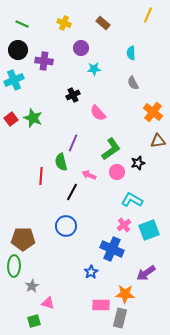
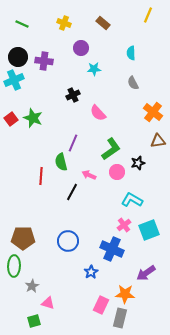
black circle: moved 7 px down
blue circle: moved 2 px right, 15 px down
brown pentagon: moved 1 px up
pink rectangle: rotated 66 degrees counterclockwise
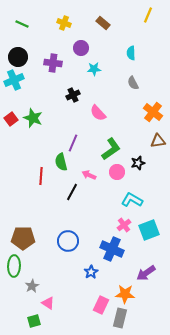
purple cross: moved 9 px right, 2 px down
pink triangle: rotated 16 degrees clockwise
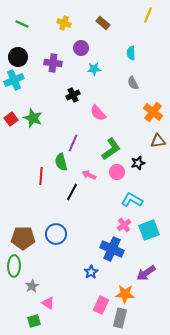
blue circle: moved 12 px left, 7 px up
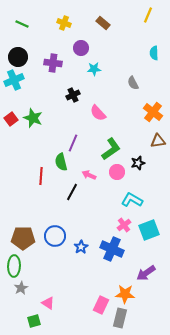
cyan semicircle: moved 23 px right
blue circle: moved 1 px left, 2 px down
blue star: moved 10 px left, 25 px up
gray star: moved 11 px left, 2 px down
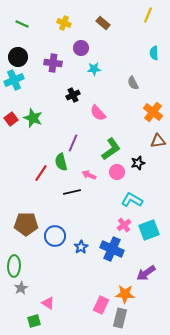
red line: moved 3 px up; rotated 30 degrees clockwise
black line: rotated 48 degrees clockwise
brown pentagon: moved 3 px right, 14 px up
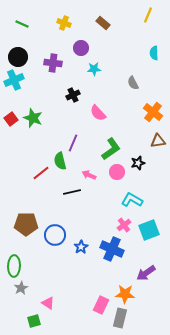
green semicircle: moved 1 px left, 1 px up
red line: rotated 18 degrees clockwise
blue circle: moved 1 px up
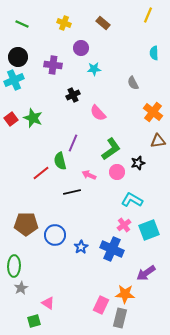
purple cross: moved 2 px down
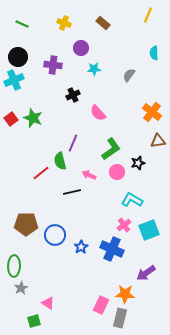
gray semicircle: moved 4 px left, 8 px up; rotated 64 degrees clockwise
orange cross: moved 1 px left
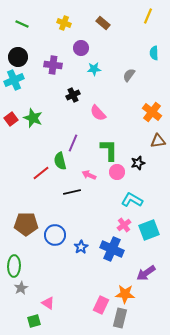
yellow line: moved 1 px down
green L-shape: moved 2 px left, 1 px down; rotated 55 degrees counterclockwise
